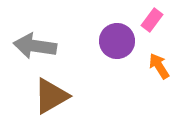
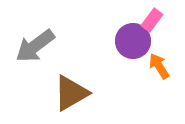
purple circle: moved 16 px right
gray arrow: rotated 45 degrees counterclockwise
brown triangle: moved 20 px right, 3 px up
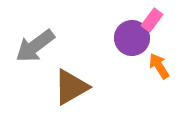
purple circle: moved 1 px left, 3 px up
brown triangle: moved 6 px up
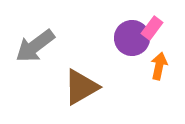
pink rectangle: moved 8 px down
orange arrow: rotated 44 degrees clockwise
brown triangle: moved 10 px right
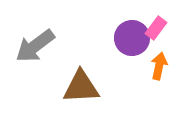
pink rectangle: moved 4 px right
brown triangle: rotated 27 degrees clockwise
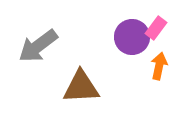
purple circle: moved 1 px up
gray arrow: moved 3 px right
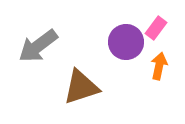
purple circle: moved 6 px left, 5 px down
brown triangle: rotated 15 degrees counterclockwise
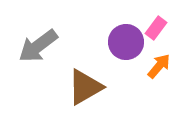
orange arrow: rotated 28 degrees clockwise
brown triangle: moved 4 px right; rotated 12 degrees counterclockwise
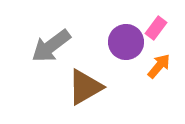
gray arrow: moved 13 px right
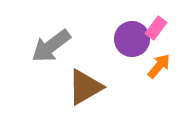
purple circle: moved 6 px right, 3 px up
